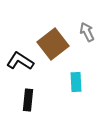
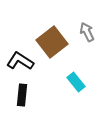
brown square: moved 1 px left, 2 px up
cyan rectangle: rotated 36 degrees counterclockwise
black rectangle: moved 6 px left, 5 px up
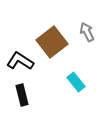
black rectangle: rotated 20 degrees counterclockwise
